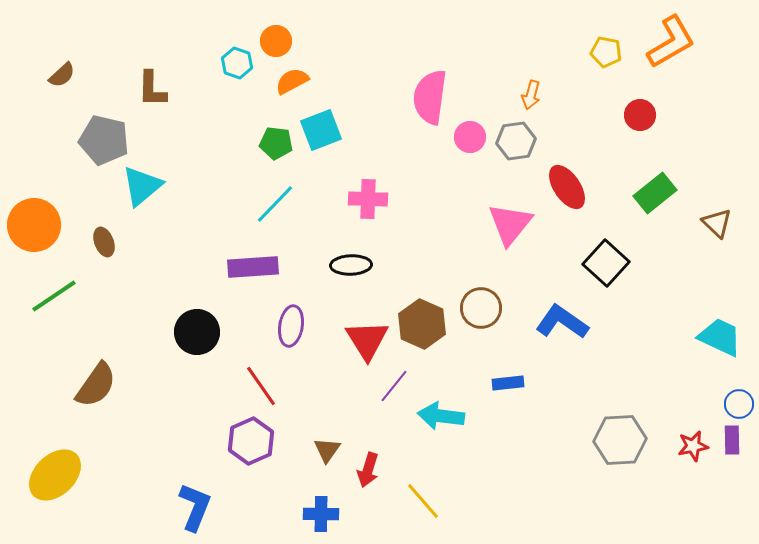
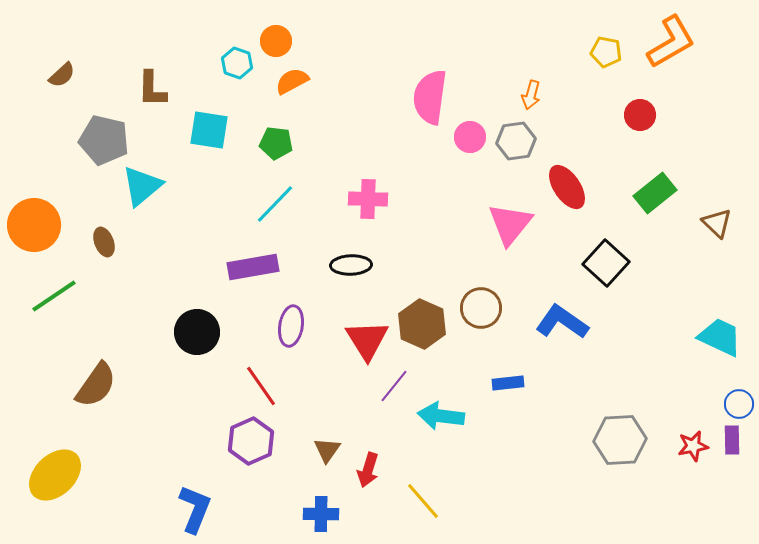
cyan square at (321, 130): moved 112 px left; rotated 30 degrees clockwise
purple rectangle at (253, 267): rotated 6 degrees counterclockwise
blue L-shape at (195, 507): moved 2 px down
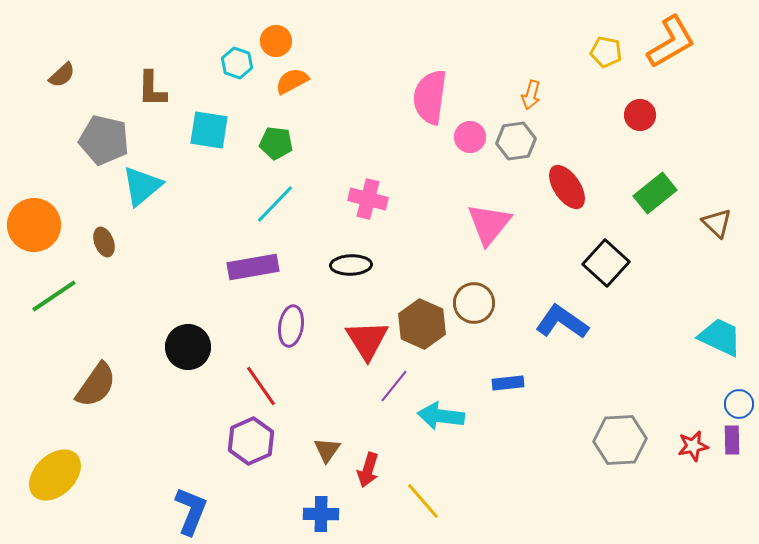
pink cross at (368, 199): rotated 12 degrees clockwise
pink triangle at (510, 224): moved 21 px left
brown circle at (481, 308): moved 7 px left, 5 px up
black circle at (197, 332): moved 9 px left, 15 px down
blue L-shape at (195, 509): moved 4 px left, 2 px down
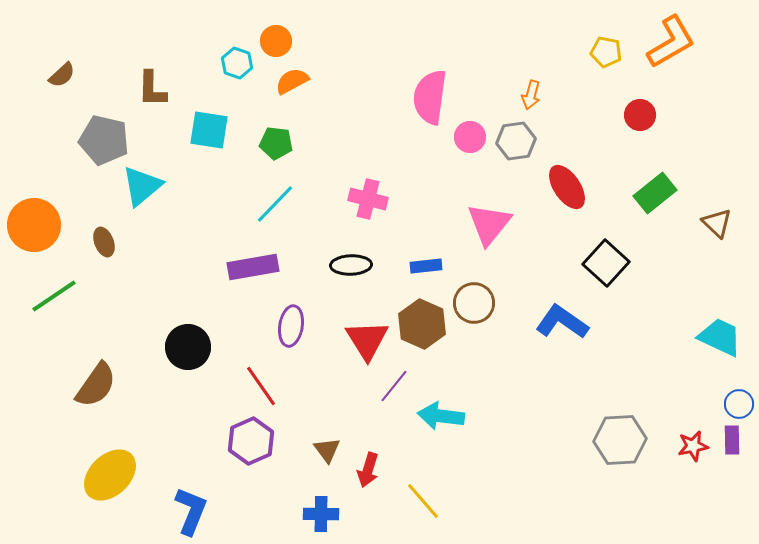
blue rectangle at (508, 383): moved 82 px left, 117 px up
brown triangle at (327, 450): rotated 12 degrees counterclockwise
yellow ellipse at (55, 475): moved 55 px right
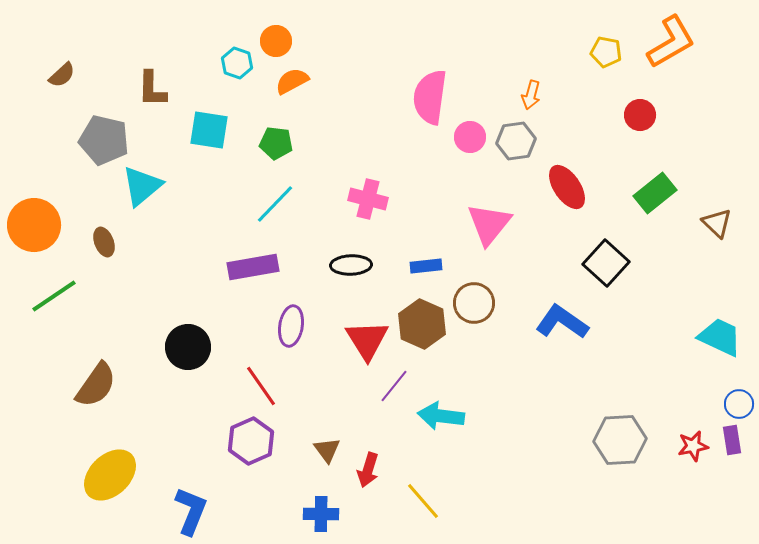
purple rectangle at (732, 440): rotated 8 degrees counterclockwise
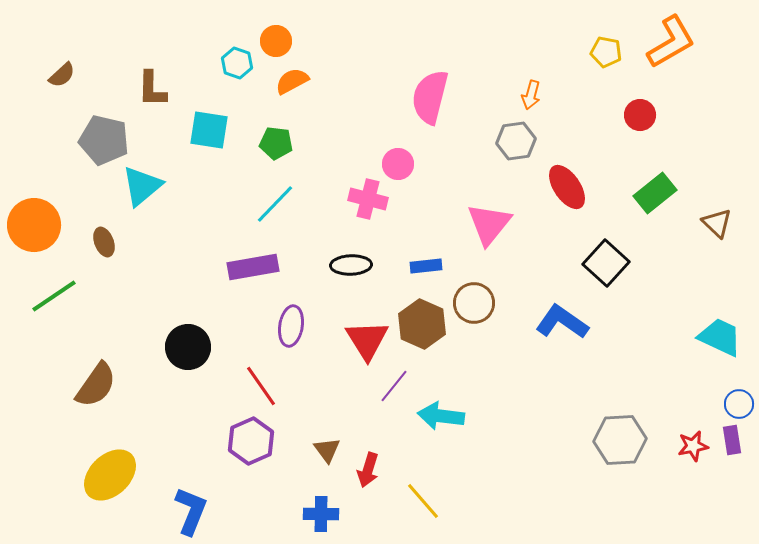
pink semicircle at (430, 97): rotated 6 degrees clockwise
pink circle at (470, 137): moved 72 px left, 27 px down
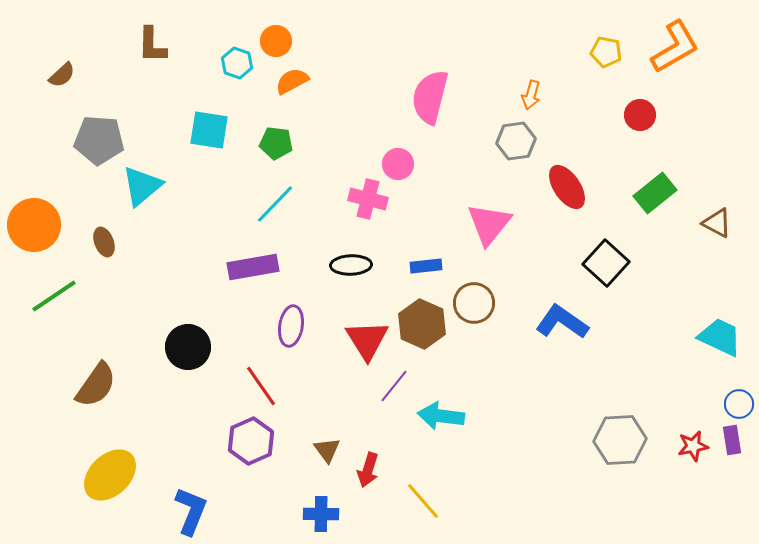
orange L-shape at (671, 42): moved 4 px right, 5 px down
brown L-shape at (152, 89): moved 44 px up
gray pentagon at (104, 140): moved 5 px left; rotated 9 degrees counterclockwise
brown triangle at (717, 223): rotated 16 degrees counterclockwise
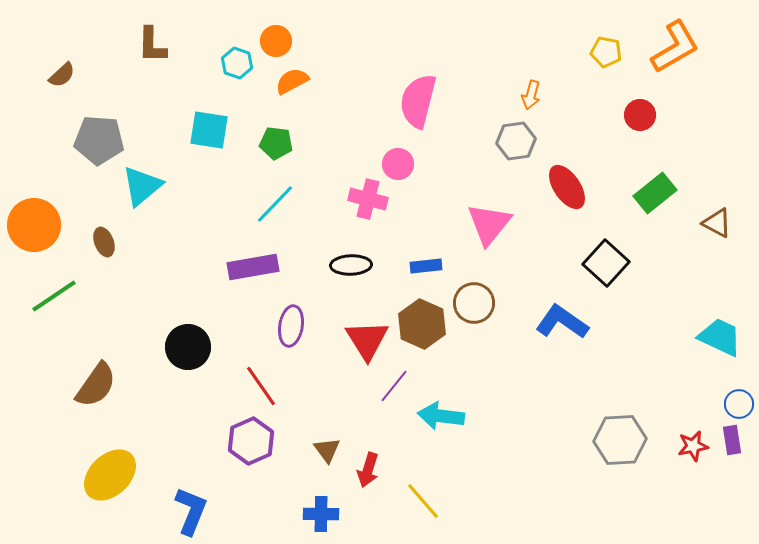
pink semicircle at (430, 97): moved 12 px left, 4 px down
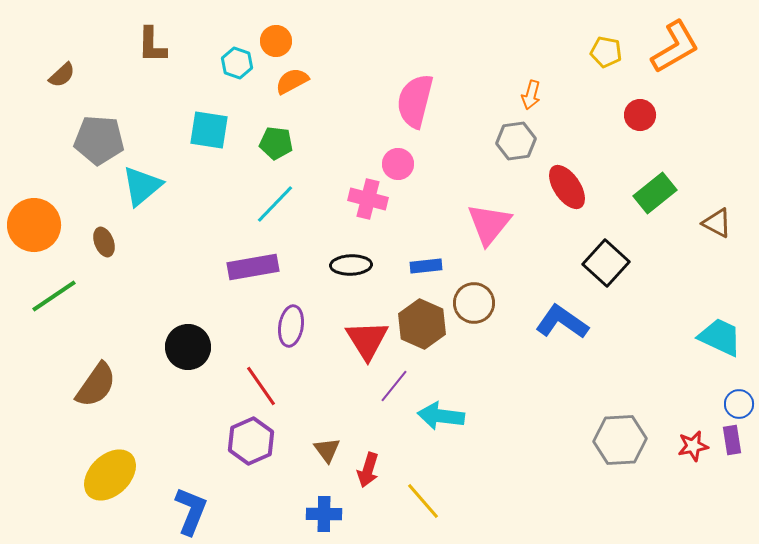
pink semicircle at (418, 101): moved 3 px left
blue cross at (321, 514): moved 3 px right
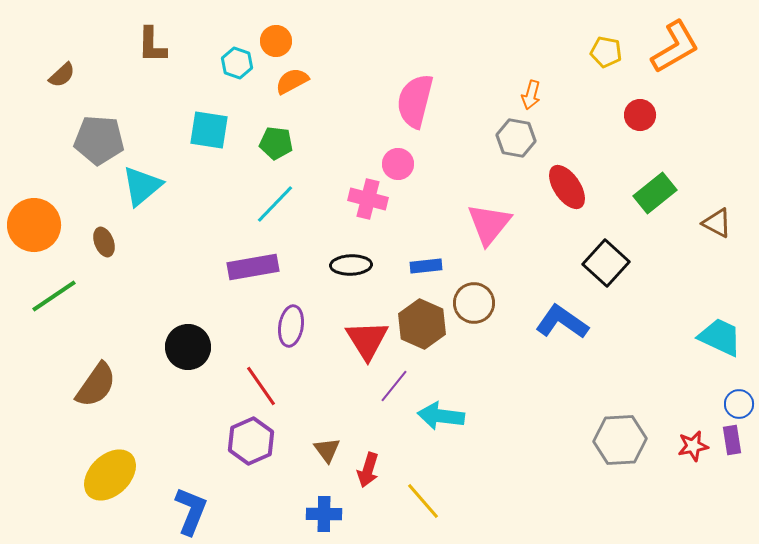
gray hexagon at (516, 141): moved 3 px up; rotated 18 degrees clockwise
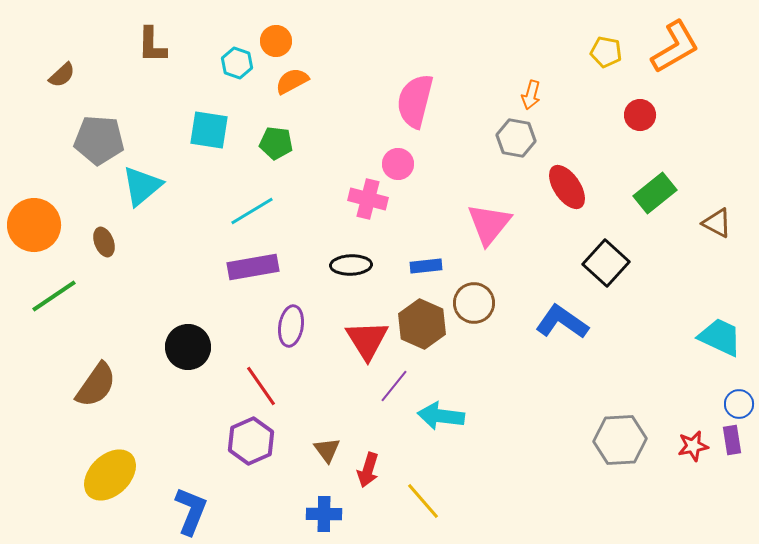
cyan line at (275, 204): moved 23 px left, 7 px down; rotated 15 degrees clockwise
